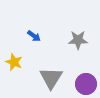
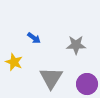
blue arrow: moved 2 px down
gray star: moved 2 px left, 5 px down
purple circle: moved 1 px right
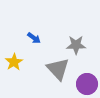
yellow star: rotated 18 degrees clockwise
gray triangle: moved 7 px right, 9 px up; rotated 15 degrees counterclockwise
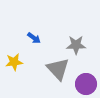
yellow star: rotated 24 degrees clockwise
purple circle: moved 1 px left
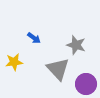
gray star: rotated 18 degrees clockwise
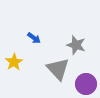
yellow star: rotated 24 degrees counterclockwise
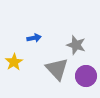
blue arrow: rotated 48 degrees counterclockwise
gray triangle: moved 1 px left
purple circle: moved 8 px up
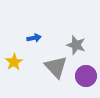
gray triangle: moved 1 px left, 2 px up
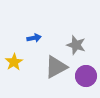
gray triangle: rotated 45 degrees clockwise
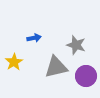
gray triangle: rotated 15 degrees clockwise
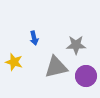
blue arrow: rotated 88 degrees clockwise
gray star: rotated 18 degrees counterclockwise
yellow star: rotated 24 degrees counterclockwise
